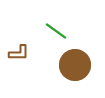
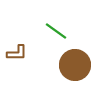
brown L-shape: moved 2 px left
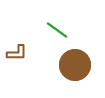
green line: moved 1 px right, 1 px up
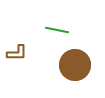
green line: rotated 25 degrees counterclockwise
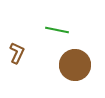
brown L-shape: rotated 65 degrees counterclockwise
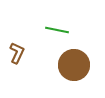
brown circle: moved 1 px left
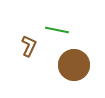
brown L-shape: moved 12 px right, 7 px up
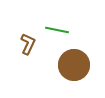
brown L-shape: moved 1 px left, 2 px up
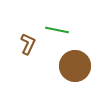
brown circle: moved 1 px right, 1 px down
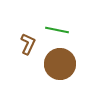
brown circle: moved 15 px left, 2 px up
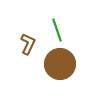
green line: rotated 60 degrees clockwise
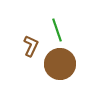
brown L-shape: moved 3 px right, 2 px down
